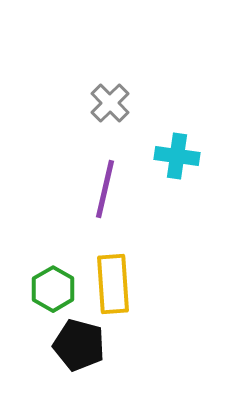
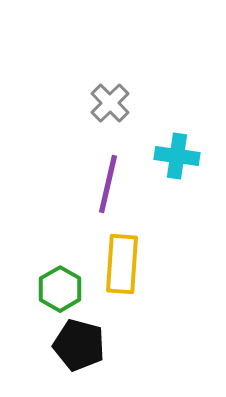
purple line: moved 3 px right, 5 px up
yellow rectangle: moved 9 px right, 20 px up; rotated 8 degrees clockwise
green hexagon: moved 7 px right
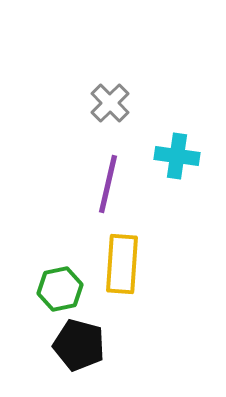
green hexagon: rotated 18 degrees clockwise
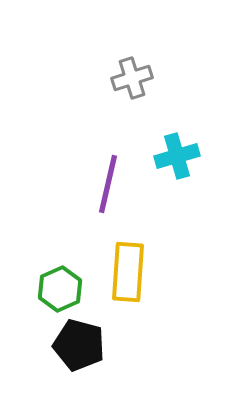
gray cross: moved 22 px right, 25 px up; rotated 27 degrees clockwise
cyan cross: rotated 24 degrees counterclockwise
yellow rectangle: moved 6 px right, 8 px down
green hexagon: rotated 12 degrees counterclockwise
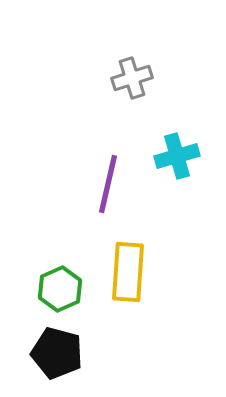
black pentagon: moved 22 px left, 8 px down
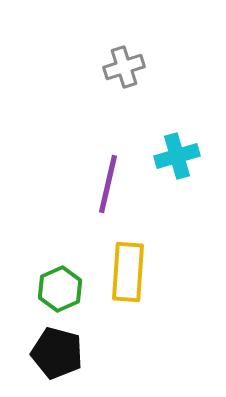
gray cross: moved 8 px left, 11 px up
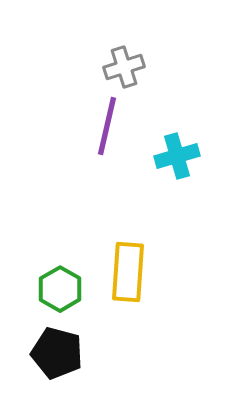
purple line: moved 1 px left, 58 px up
green hexagon: rotated 6 degrees counterclockwise
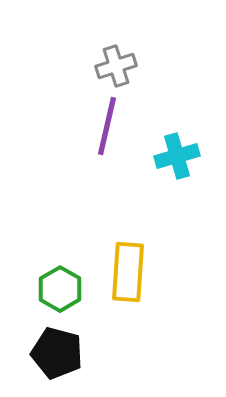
gray cross: moved 8 px left, 1 px up
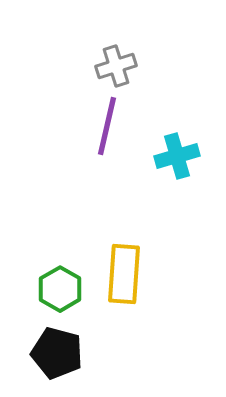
yellow rectangle: moved 4 px left, 2 px down
